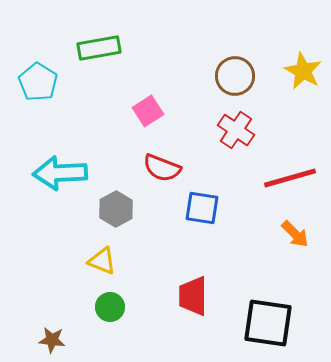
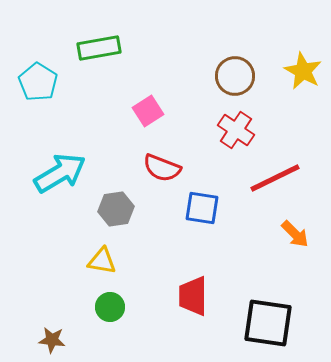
cyan arrow: rotated 152 degrees clockwise
red line: moved 15 px left; rotated 10 degrees counterclockwise
gray hexagon: rotated 20 degrees clockwise
yellow triangle: rotated 12 degrees counterclockwise
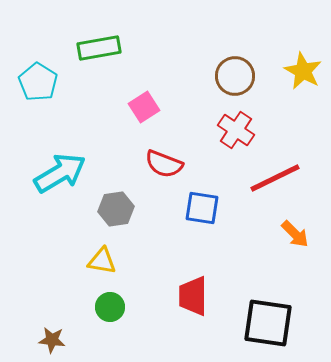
pink square: moved 4 px left, 4 px up
red semicircle: moved 2 px right, 4 px up
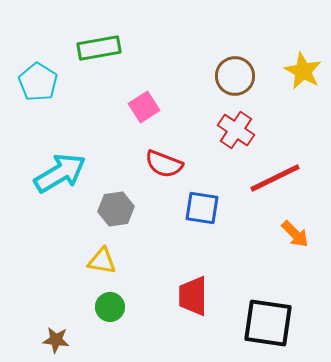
brown star: moved 4 px right
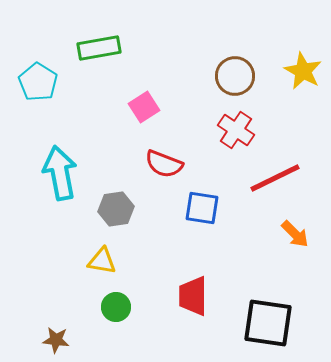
cyan arrow: rotated 70 degrees counterclockwise
green circle: moved 6 px right
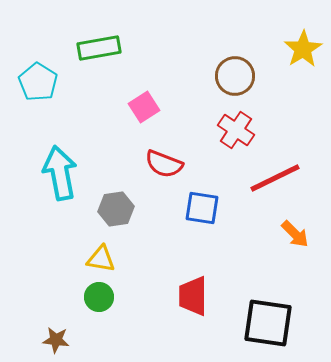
yellow star: moved 22 px up; rotated 12 degrees clockwise
yellow triangle: moved 1 px left, 2 px up
green circle: moved 17 px left, 10 px up
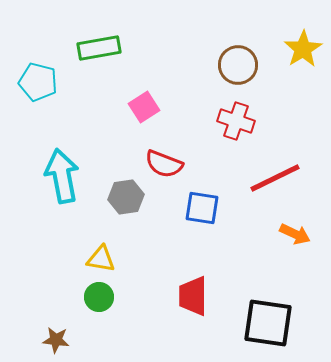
brown circle: moved 3 px right, 11 px up
cyan pentagon: rotated 18 degrees counterclockwise
red cross: moved 9 px up; rotated 15 degrees counterclockwise
cyan arrow: moved 2 px right, 3 px down
gray hexagon: moved 10 px right, 12 px up
orange arrow: rotated 20 degrees counterclockwise
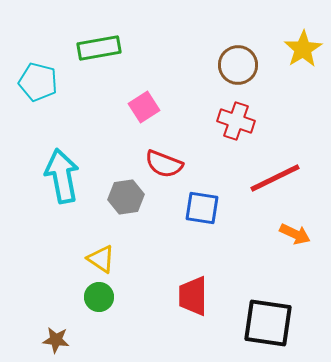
yellow triangle: rotated 24 degrees clockwise
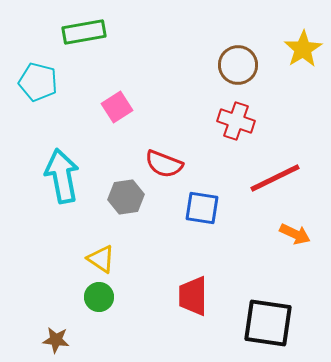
green rectangle: moved 15 px left, 16 px up
pink square: moved 27 px left
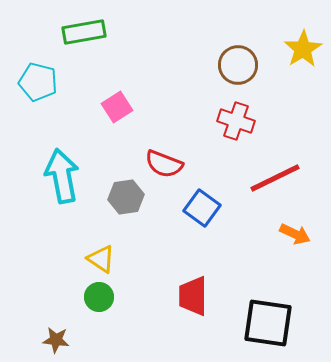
blue square: rotated 27 degrees clockwise
